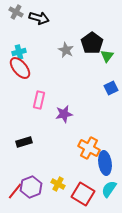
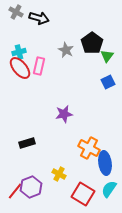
blue square: moved 3 px left, 6 px up
pink rectangle: moved 34 px up
black rectangle: moved 3 px right, 1 px down
yellow cross: moved 1 px right, 10 px up
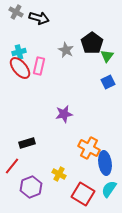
red line: moved 3 px left, 25 px up
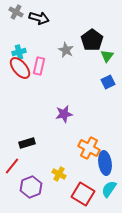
black pentagon: moved 3 px up
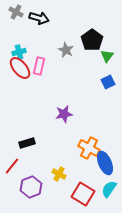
blue ellipse: rotated 15 degrees counterclockwise
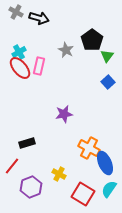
cyan cross: rotated 16 degrees counterclockwise
blue square: rotated 16 degrees counterclockwise
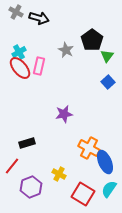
blue ellipse: moved 1 px up
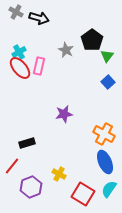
orange cross: moved 15 px right, 14 px up
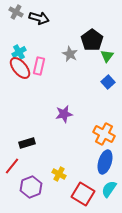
gray star: moved 4 px right, 4 px down
blue ellipse: rotated 40 degrees clockwise
